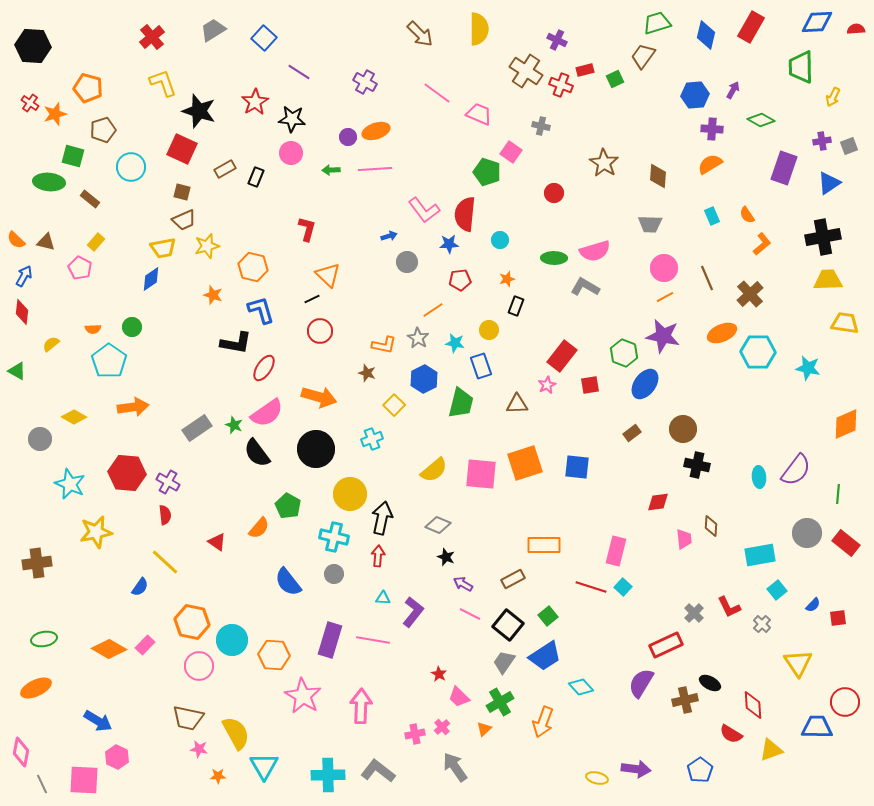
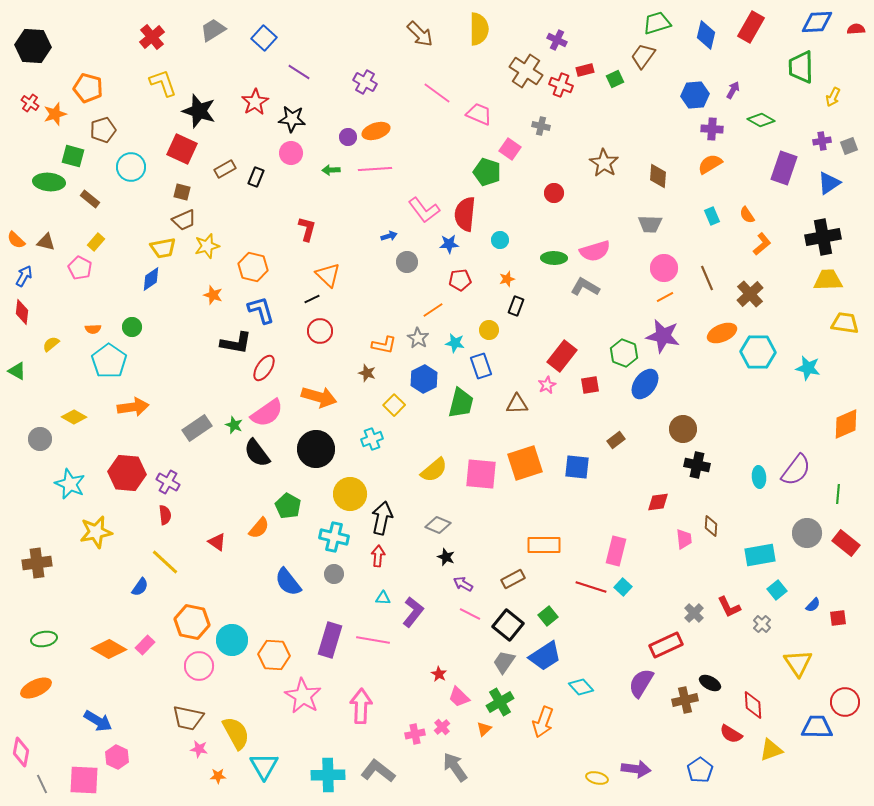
pink square at (511, 152): moved 1 px left, 3 px up
brown rectangle at (632, 433): moved 16 px left, 7 px down
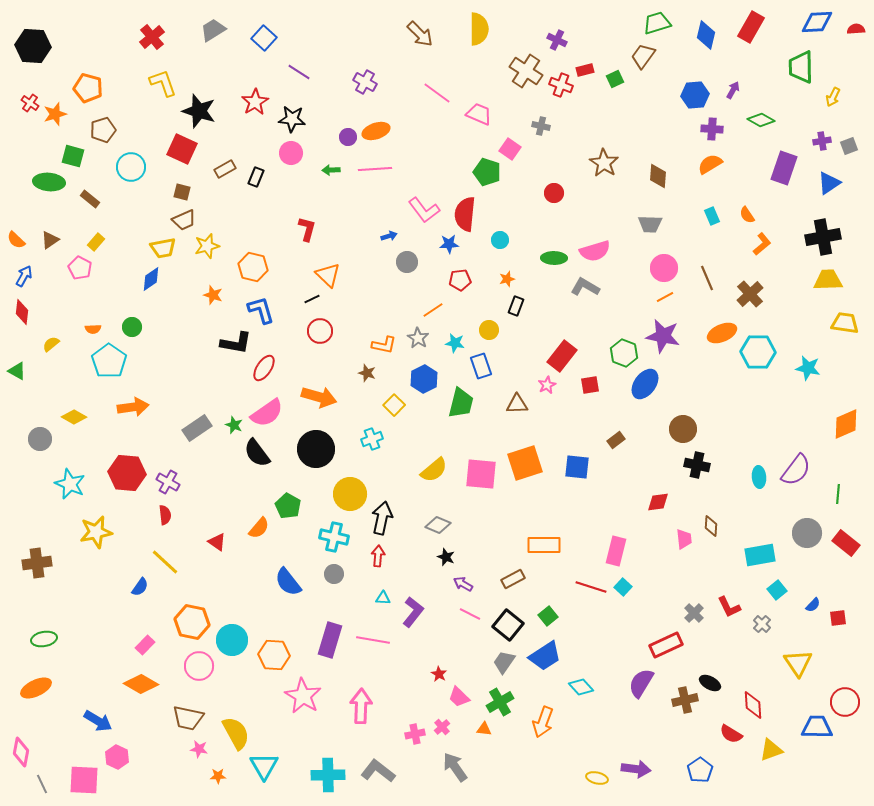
brown triangle at (46, 242): moved 4 px right, 2 px up; rotated 48 degrees counterclockwise
orange diamond at (109, 649): moved 32 px right, 35 px down
orange triangle at (484, 729): rotated 49 degrees clockwise
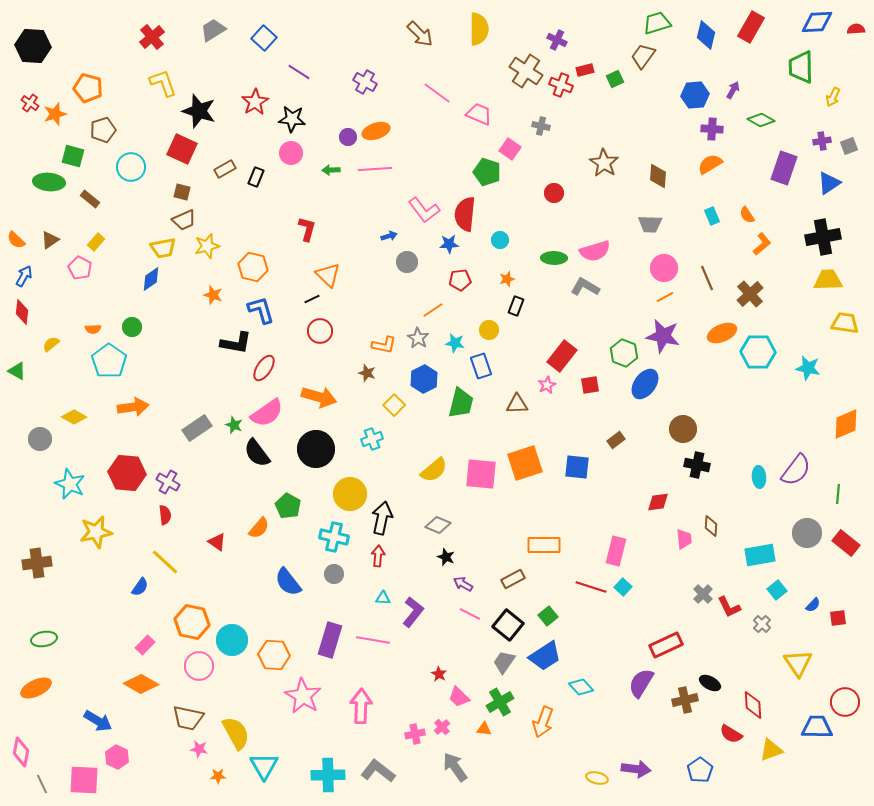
gray cross at (694, 613): moved 9 px right, 19 px up
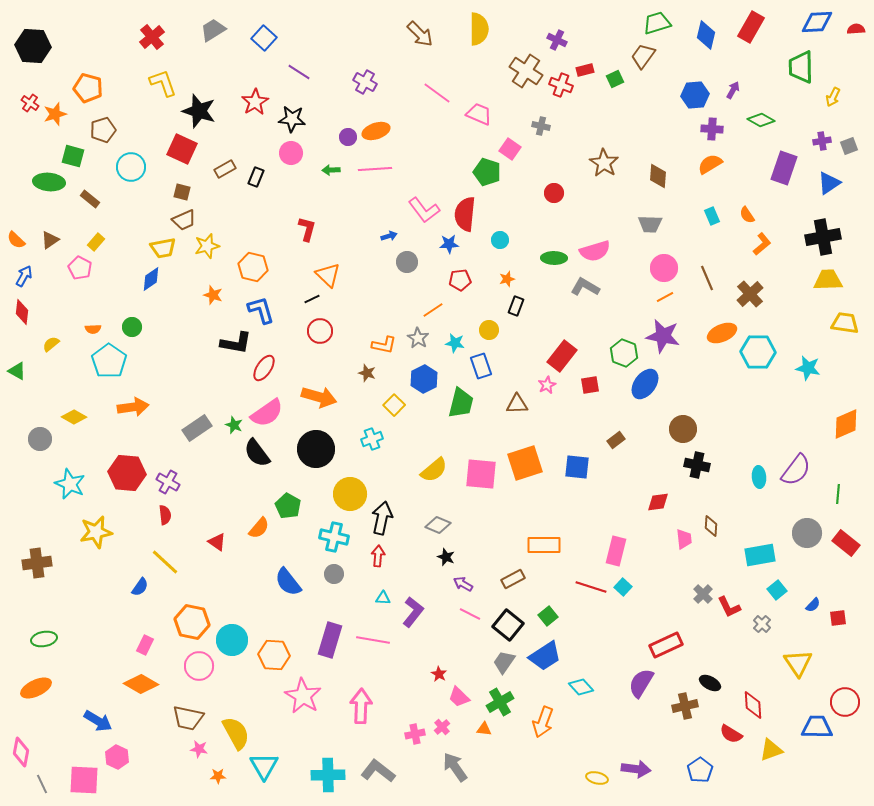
pink rectangle at (145, 645): rotated 18 degrees counterclockwise
brown cross at (685, 700): moved 6 px down
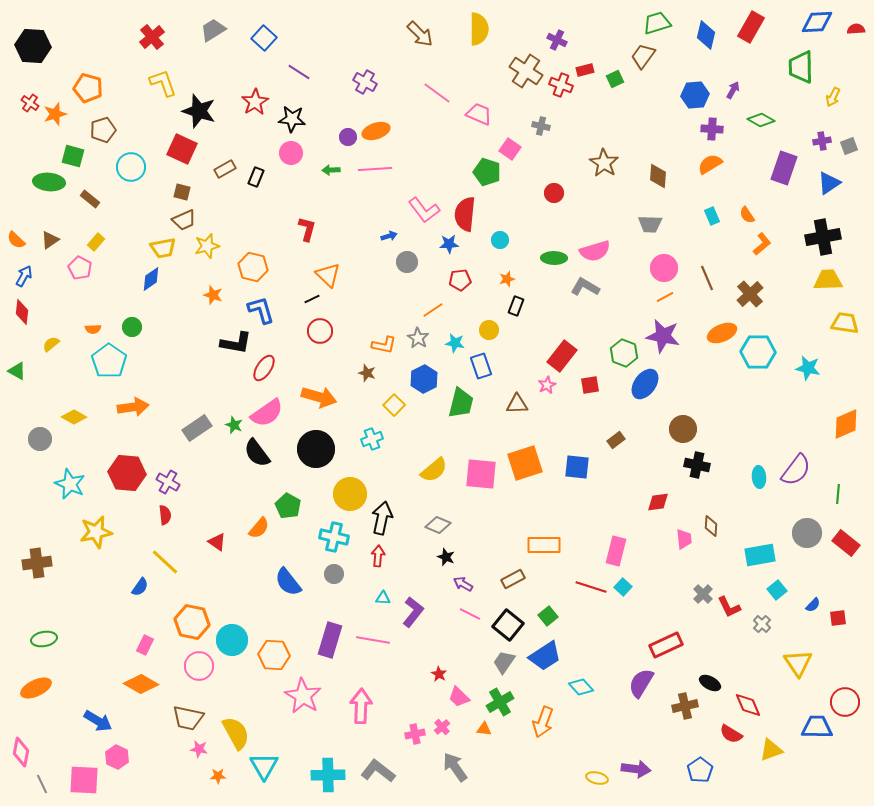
red diamond at (753, 705): moved 5 px left; rotated 20 degrees counterclockwise
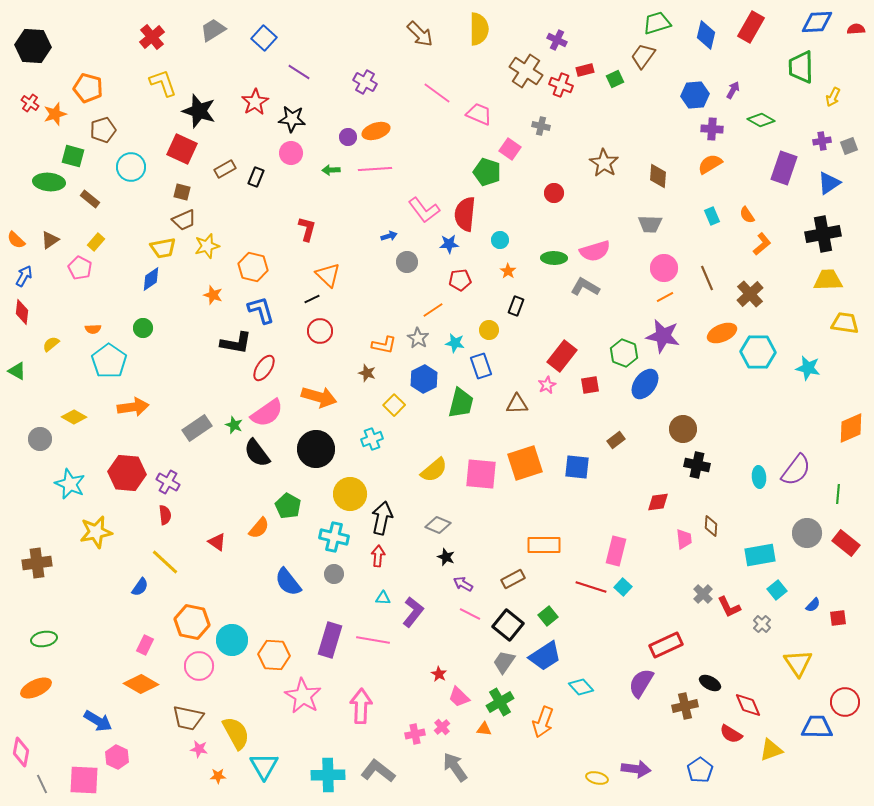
black cross at (823, 237): moved 3 px up
orange star at (507, 279): moved 1 px right, 8 px up; rotated 21 degrees counterclockwise
green circle at (132, 327): moved 11 px right, 1 px down
orange diamond at (846, 424): moved 5 px right, 4 px down
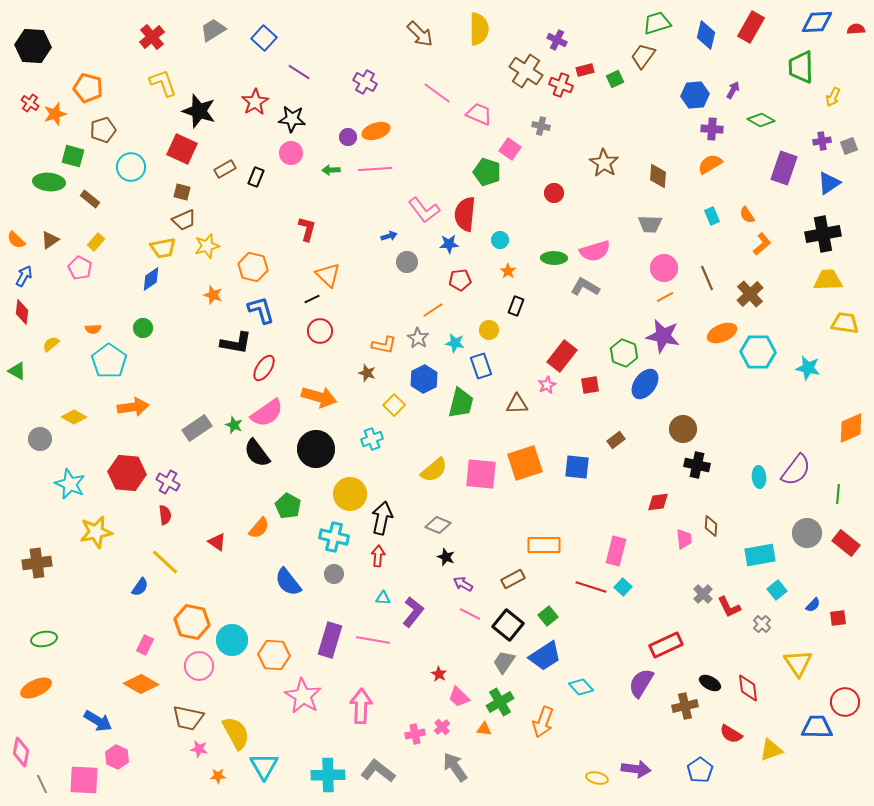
red diamond at (748, 705): moved 17 px up; rotated 16 degrees clockwise
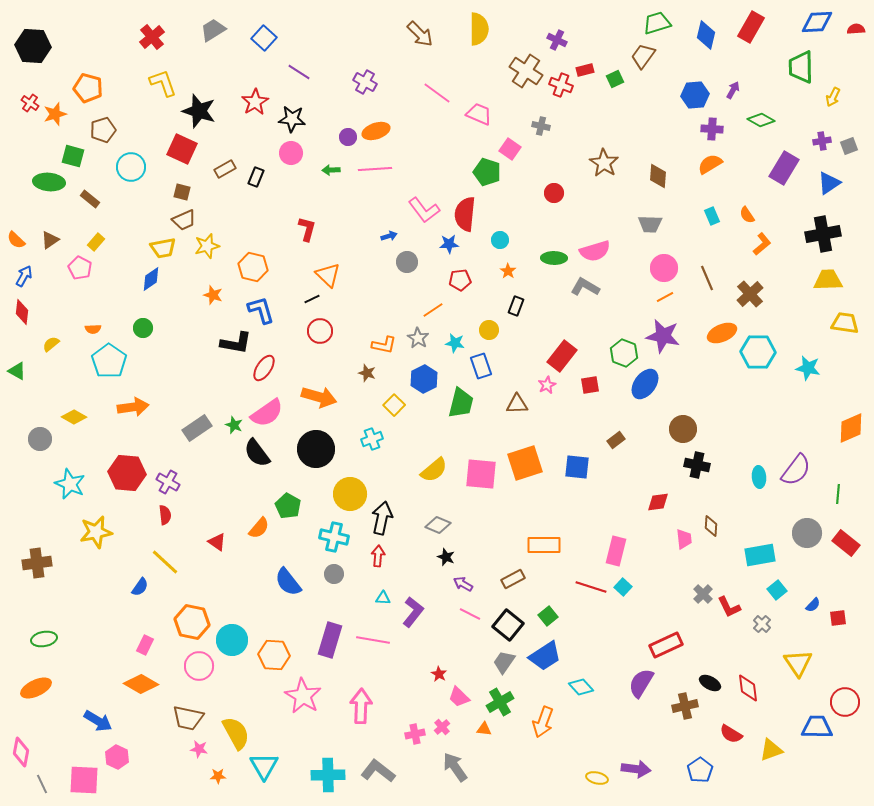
purple rectangle at (784, 168): rotated 12 degrees clockwise
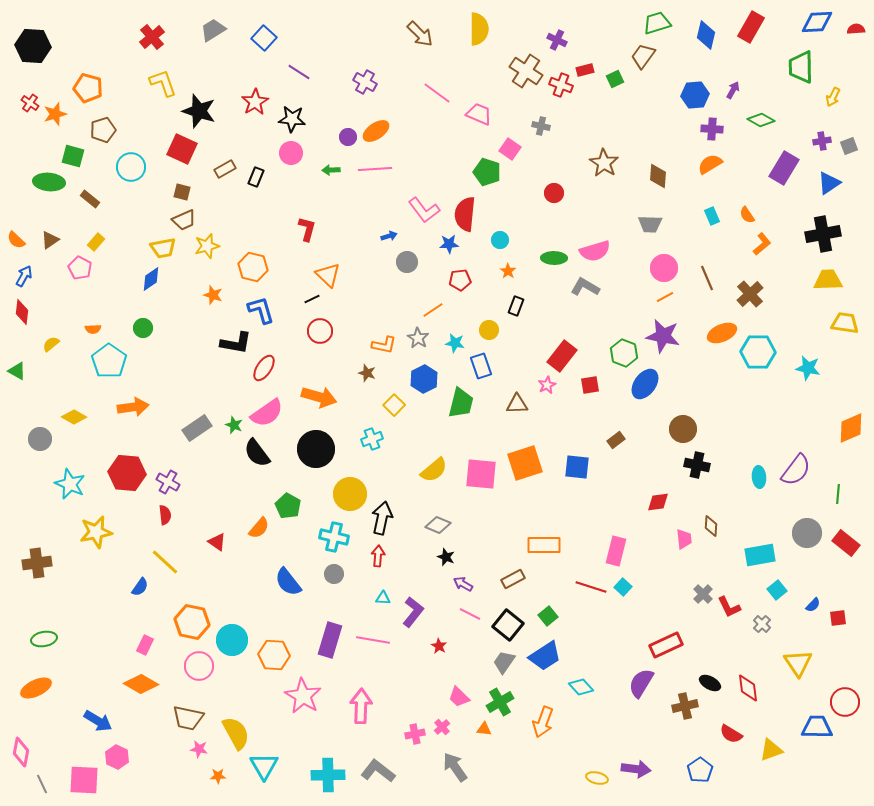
orange ellipse at (376, 131): rotated 16 degrees counterclockwise
red star at (439, 674): moved 28 px up
